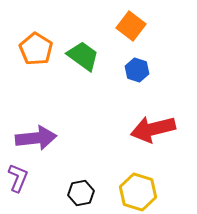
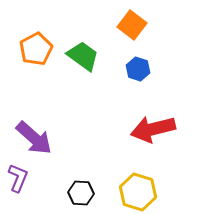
orange square: moved 1 px right, 1 px up
orange pentagon: rotated 12 degrees clockwise
blue hexagon: moved 1 px right, 1 px up
purple arrow: moved 2 px left; rotated 48 degrees clockwise
black hexagon: rotated 15 degrees clockwise
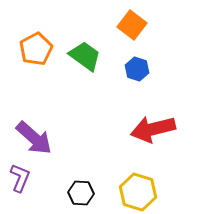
green trapezoid: moved 2 px right
blue hexagon: moved 1 px left
purple L-shape: moved 2 px right
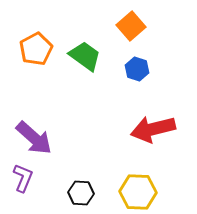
orange square: moved 1 px left, 1 px down; rotated 12 degrees clockwise
purple L-shape: moved 3 px right
yellow hexagon: rotated 15 degrees counterclockwise
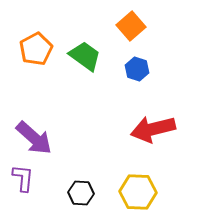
purple L-shape: rotated 16 degrees counterclockwise
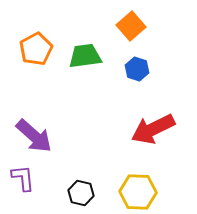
green trapezoid: rotated 44 degrees counterclockwise
red arrow: rotated 12 degrees counterclockwise
purple arrow: moved 2 px up
purple L-shape: rotated 12 degrees counterclockwise
black hexagon: rotated 10 degrees clockwise
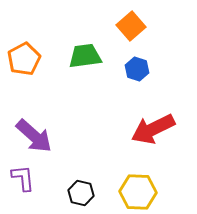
orange pentagon: moved 12 px left, 10 px down
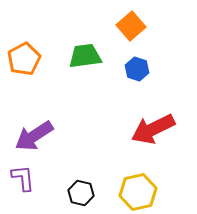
purple arrow: rotated 105 degrees clockwise
yellow hexagon: rotated 15 degrees counterclockwise
